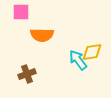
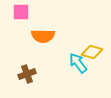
orange semicircle: moved 1 px right, 1 px down
yellow diamond: rotated 25 degrees clockwise
cyan arrow: moved 3 px down
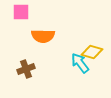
cyan arrow: moved 2 px right
brown cross: moved 1 px left, 5 px up
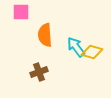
orange semicircle: moved 2 px right, 1 px up; rotated 85 degrees clockwise
cyan arrow: moved 4 px left, 16 px up
brown cross: moved 13 px right, 3 px down
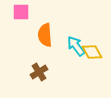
cyan arrow: moved 1 px up
yellow diamond: rotated 45 degrees clockwise
brown cross: rotated 12 degrees counterclockwise
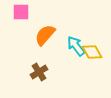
orange semicircle: rotated 45 degrees clockwise
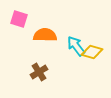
pink square: moved 2 px left, 7 px down; rotated 18 degrees clockwise
orange semicircle: rotated 50 degrees clockwise
yellow diamond: rotated 45 degrees counterclockwise
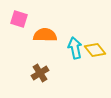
cyan arrow: moved 1 px left, 2 px down; rotated 25 degrees clockwise
yellow diamond: moved 3 px right, 2 px up; rotated 35 degrees clockwise
brown cross: moved 1 px right, 1 px down
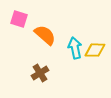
orange semicircle: rotated 40 degrees clockwise
yellow diamond: rotated 50 degrees counterclockwise
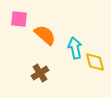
pink square: rotated 12 degrees counterclockwise
yellow diamond: moved 12 px down; rotated 75 degrees clockwise
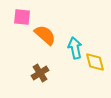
pink square: moved 3 px right, 2 px up
